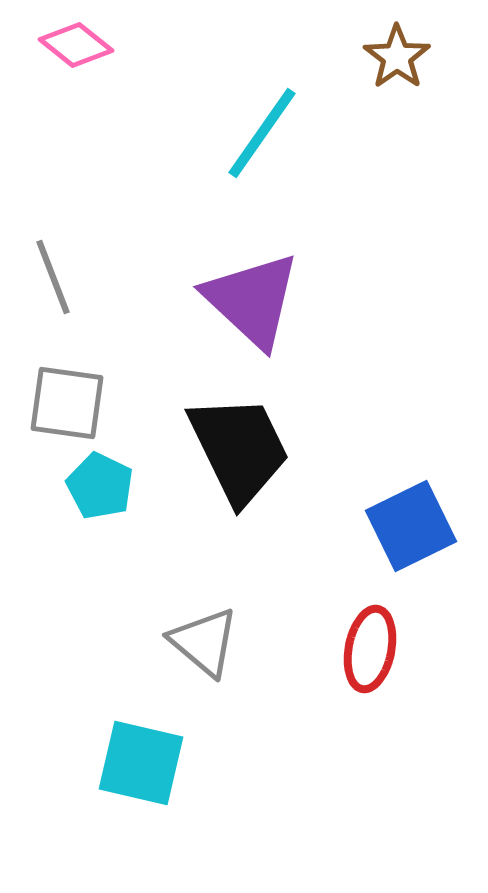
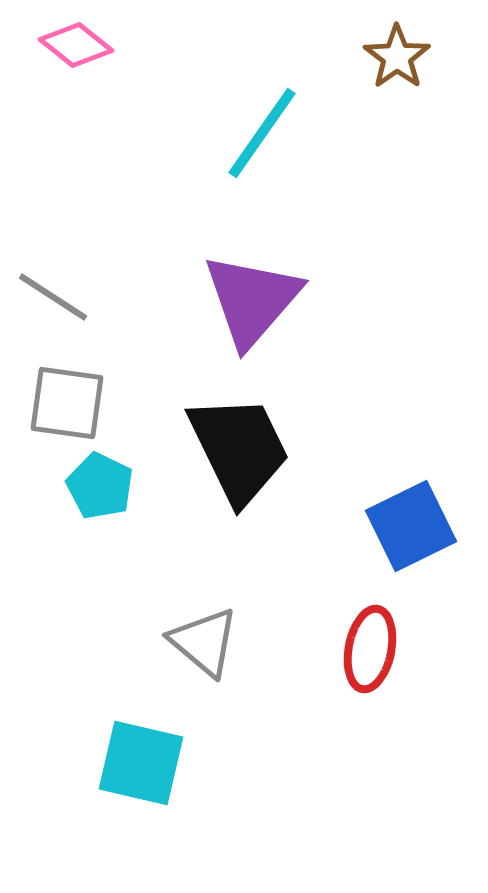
gray line: moved 20 px down; rotated 36 degrees counterclockwise
purple triangle: rotated 28 degrees clockwise
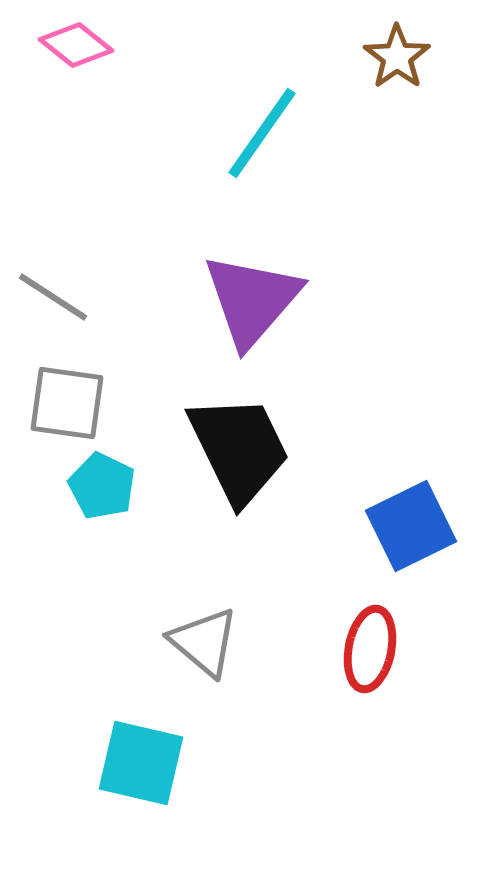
cyan pentagon: moved 2 px right
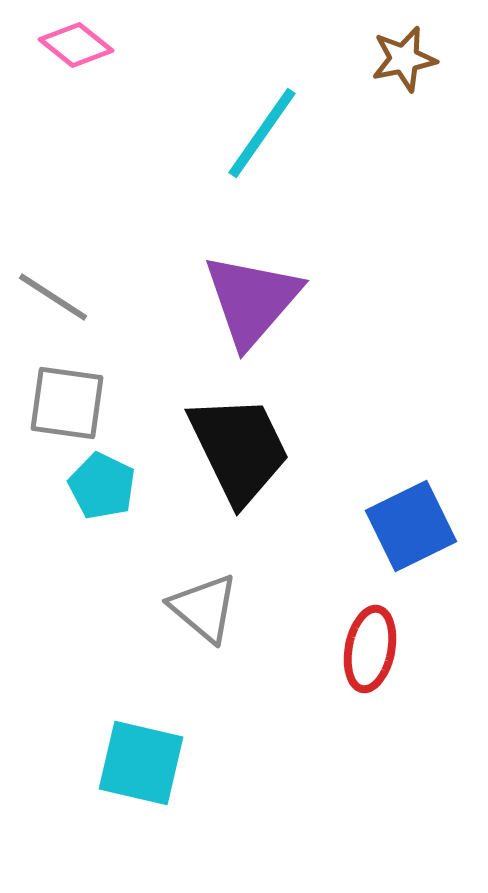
brown star: moved 7 px right, 2 px down; rotated 24 degrees clockwise
gray triangle: moved 34 px up
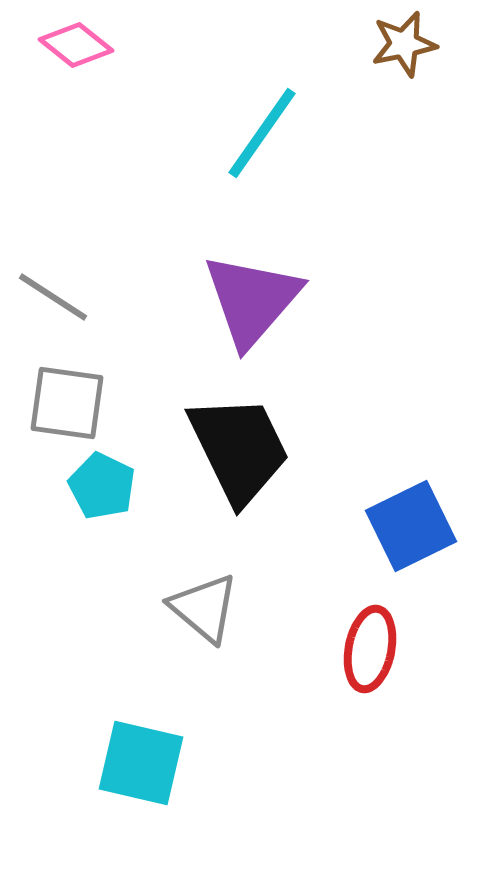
brown star: moved 15 px up
